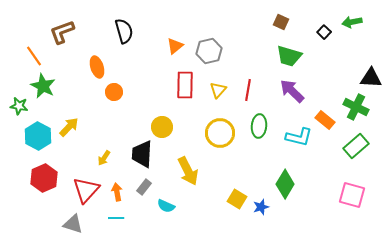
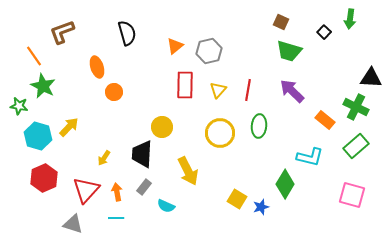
green arrow at (352, 22): moved 2 px left, 3 px up; rotated 72 degrees counterclockwise
black semicircle at (124, 31): moved 3 px right, 2 px down
green trapezoid at (289, 56): moved 5 px up
cyan hexagon at (38, 136): rotated 12 degrees counterclockwise
cyan L-shape at (299, 137): moved 11 px right, 20 px down
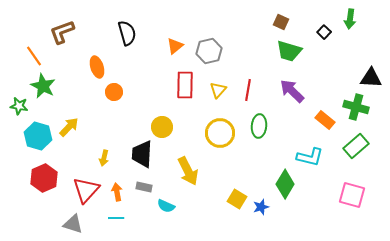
green cross at (356, 107): rotated 10 degrees counterclockwise
yellow arrow at (104, 158): rotated 21 degrees counterclockwise
gray rectangle at (144, 187): rotated 63 degrees clockwise
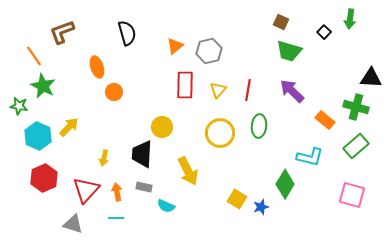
cyan hexagon at (38, 136): rotated 8 degrees clockwise
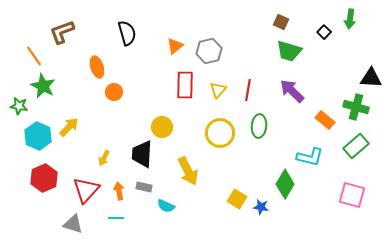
yellow arrow at (104, 158): rotated 14 degrees clockwise
orange arrow at (117, 192): moved 2 px right, 1 px up
blue star at (261, 207): rotated 28 degrees clockwise
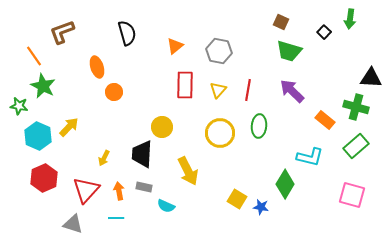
gray hexagon at (209, 51): moved 10 px right; rotated 25 degrees clockwise
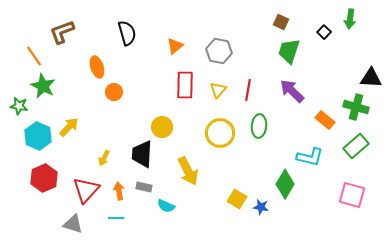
green trapezoid at (289, 51): rotated 92 degrees clockwise
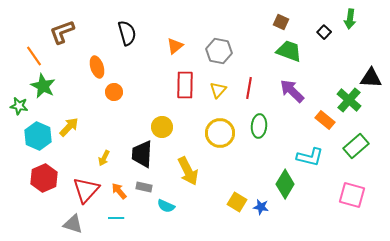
green trapezoid at (289, 51): rotated 92 degrees clockwise
red line at (248, 90): moved 1 px right, 2 px up
green cross at (356, 107): moved 7 px left, 7 px up; rotated 25 degrees clockwise
orange arrow at (119, 191): rotated 30 degrees counterclockwise
yellow square at (237, 199): moved 3 px down
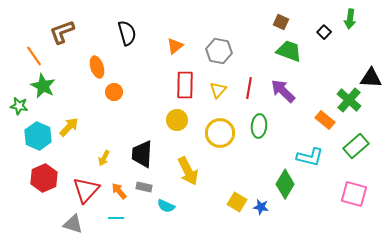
purple arrow at (292, 91): moved 9 px left
yellow circle at (162, 127): moved 15 px right, 7 px up
pink square at (352, 195): moved 2 px right, 1 px up
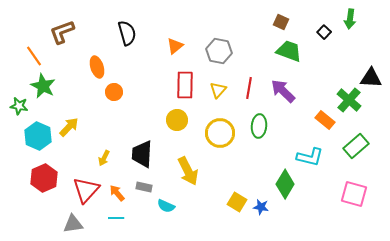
orange arrow at (119, 191): moved 2 px left, 2 px down
gray triangle at (73, 224): rotated 25 degrees counterclockwise
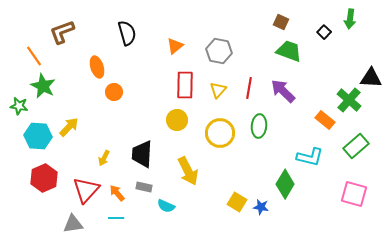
cyan hexagon at (38, 136): rotated 20 degrees counterclockwise
